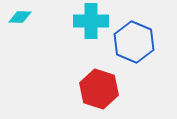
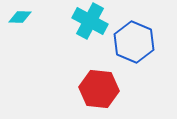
cyan cross: moved 1 px left; rotated 28 degrees clockwise
red hexagon: rotated 12 degrees counterclockwise
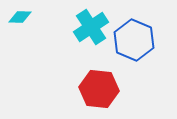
cyan cross: moved 1 px right, 6 px down; rotated 28 degrees clockwise
blue hexagon: moved 2 px up
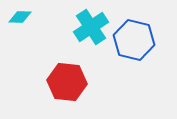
blue hexagon: rotated 9 degrees counterclockwise
red hexagon: moved 32 px left, 7 px up
